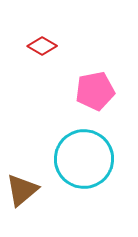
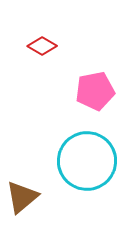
cyan circle: moved 3 px right, 2 px down
brown triangle: moved 7 px down
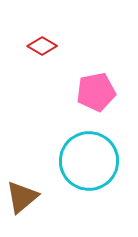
pink pentagon: moved 1 px right, 1 px down
cyan circle: moved 2 px right
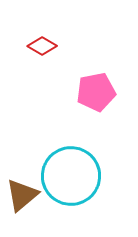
cyan circle: moved 18 px left, 15 px down
brown triangle: moved 2 px up
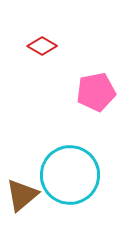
cyan circle: moved 1 px left, 1 px up
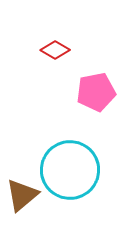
red diamond: moved 13 px right, 4 px down
cyan circle: moved 5 px up
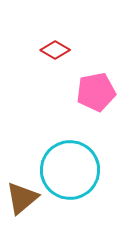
brown triangle: moved 3 px down
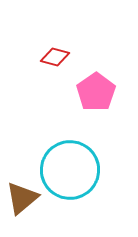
red diamond: moved 7 px down; rotated 16 degrees counterclockwise
pink pentagon: rotated 24 degrees counterclockwise
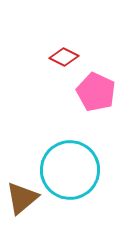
red diamond: moved 9 px right; rotated 12 degrees clockwise
pink pentagon: rotated 12 degrees counterclockwise
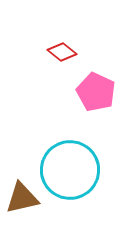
red diamond: moved 2 px left, 5 px up; rotated 12 degrees clockwise
brown triangle: rotated 27 degrees clockwise
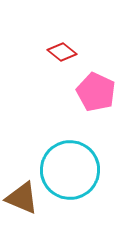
brown triangle: rotated 36 degrees clockwise
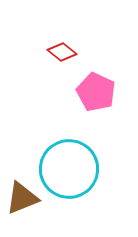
cyan circle: moved 1 px left, 1 px up
brown triangle: rotated 45 degrees counterclockwise
